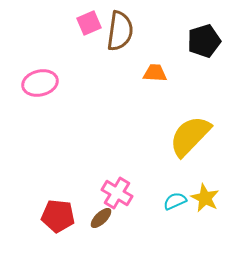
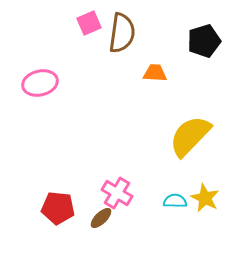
brown semicircle: moved 2 px right, 2 px down
cyan semicircle: rotated 25 degrees clockwise
red pentagon: moved 8 px up
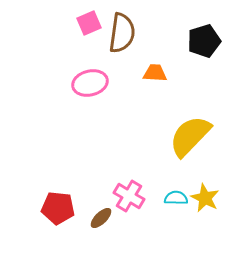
pink ellipse: moved 50 px right
pink cross: moved 12 px right, 3 px down
cyan semicircle: moved 1 px right, 3 px up
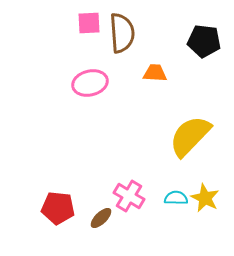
pink square: rotated 20 degrees clockwise
brown semicircle: rotated 12 degrees counterclockwise
black pentagon: rotated 24 degrees clockwise
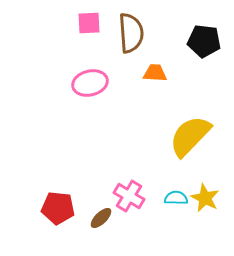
brown semicircle: moved 9 px right
